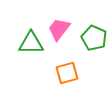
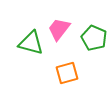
green triangle: rotated 16 degrees clockwise
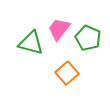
green pentagon: moved 6 px left
orange square: rotated 25 degrees counterclockwise
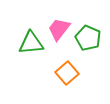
green triangle: rotated 20 degrees counterclockwise
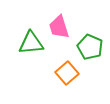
pink trapezoid: moved 2 px up; rotated 55 degrees counterclockwise
green pentagon: moved 2 px right, 9 px down
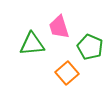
green triangle: moved 1 px right, 1 px down
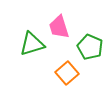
green triangle: rotated 12 degrees counterclockwise
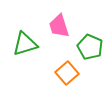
pink trapezoid: moved 1 px up
green triangle: moved 7 px left
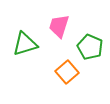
pink trapezoid: rotated 35 degrees clockwise
orange square: moved 1 px up
